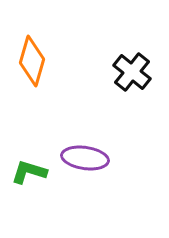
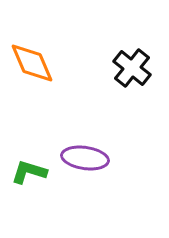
orange diamond: moved 2 px down; rotated 39 degrees counterclockwise
black cross: moved 4 px up
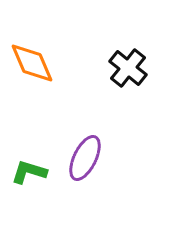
black cross: moved 4 px left
purple ellipse: rotated 72 degrees counterclockwise
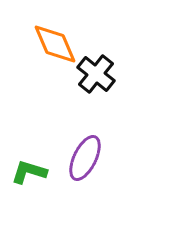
orange diamond: moved 23 px right, 19 px up
black cross: moved 32 px left, 6 px down
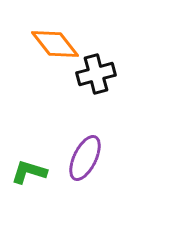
orange diamond: rotated 15 degrees counterclockwise
black cross: rotated 36 degrees clockwise
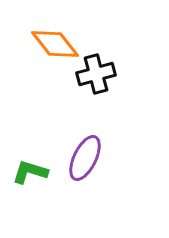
green L-shape: moved 1 px right
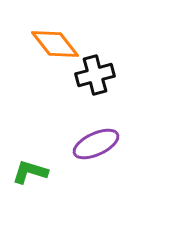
black cross: moved 1 px left, 1 px down
purple ellipse: moved 11 px right, 14 px up; rotated 39 degrees clockwise
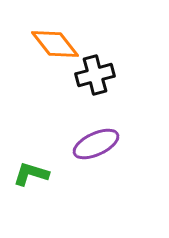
green L-shape: moved 1 px right, 2 px down
